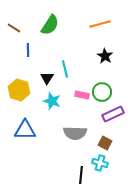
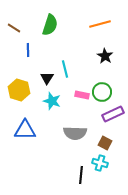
green semicircle: rotated 15 degrees counterclockwise
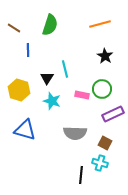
green circle: moved 3 px up
blue triangle: rotated 15 degrees clockwise
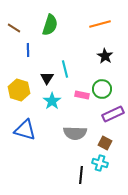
cyan star: rotated 18 degrees clockwise
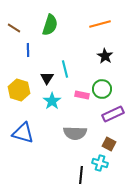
blue triangle: moved 2 px left, 3 px down
brown square: moved 4 px right, 1 px down
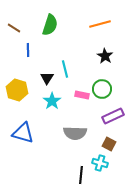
yellow hexagon: moved 2 px left
purple rectangle: moved 2 px down
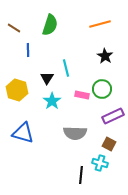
cyan line: moved 1 px right, 1 px up
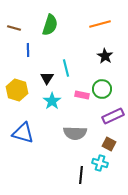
brown line: rotated 16 degrees counterclockwise
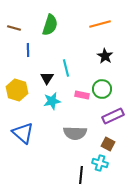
cyan star: rotated 24 degrees clockwise
blue triangle: rotated 25 degrees clockwise
brown square: moved 1 px left
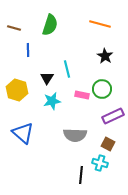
orange line: rotated 30 degrees clockwise
cyan line: moved 1 px right, 1 px down
gray semicircle: moved 2 px down
